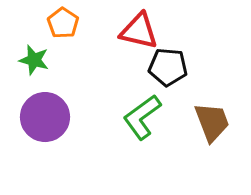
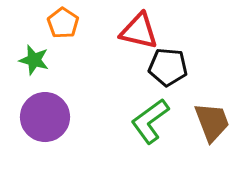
green L-shape: moved 8 px right, 4 px down
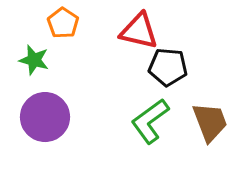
brown trapezoid: moved 2 px left
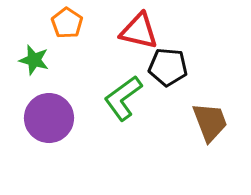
orange pentagon: moved 4 px right
purple circle: moved 4 px right, 1 px down
green L-shape: moved 27 px left, 23 px up
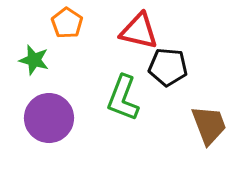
green L-shape: rotated 33 degrees counterclockwise
brown trapezoid: moved 1 px left, 3 px down
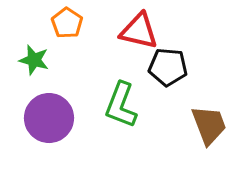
green L-shape: moved 2 px left, 7 px down
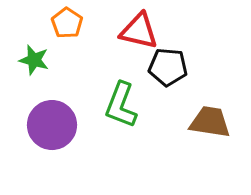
purple circle: moved 3 px right, 7 px down
brown trapezoid: moved 1 px right, 3 px up; rotated 60 degrees counterclockwise
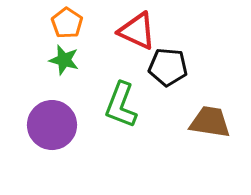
red triangle: moved 2 px left; rotated 12 degrees clockwise
green star: moved 30 px right
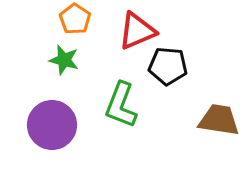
orange pentagon: moved 8 px right, 4 px up
red triangle: rotated 48 degrees counterclockwise
black pentagon: moved 1 px up
brown trapezoid: moved 9 px right, 2 px up
